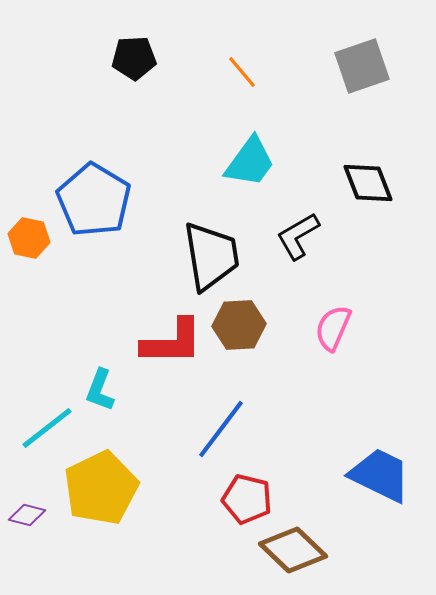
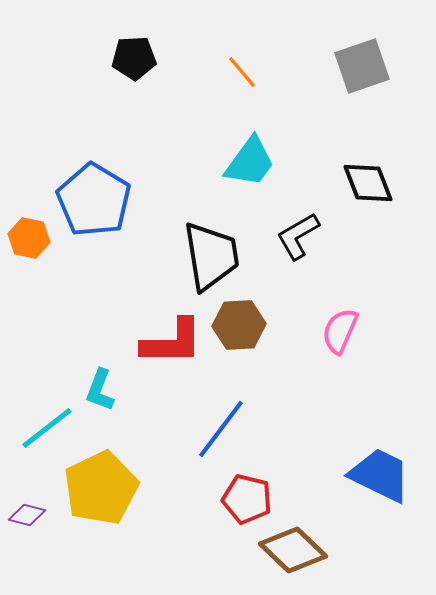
pink semicircle: moved 7 px right, 3 px down
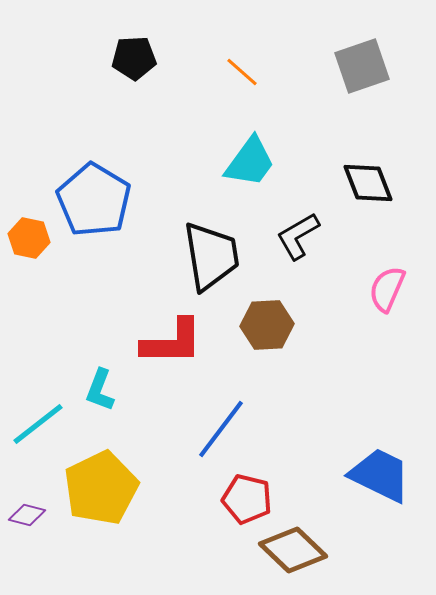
orange line: rotated 9 degrees counterclockwise
brown hexagon: moved 28 px right
pink semicircle: moved 47 px right, 42 px up
cyan line: moved 9 px left, 4 px up
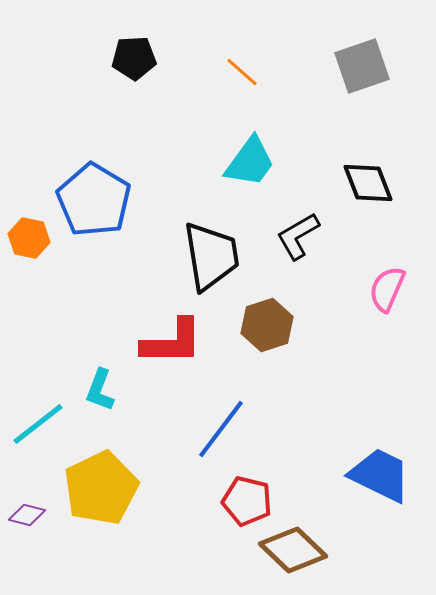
brown hexagon: rotated 15 degrees counterclockwise
red pentagon: moved 2 px down
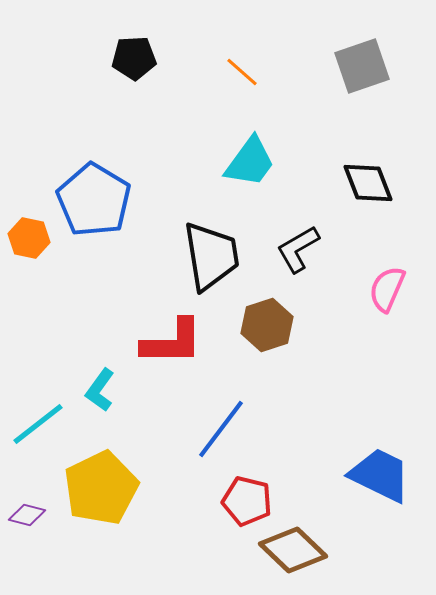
black L-shape: moved 13 px down
cyan L-shape: rotated 15 degrees clockwise
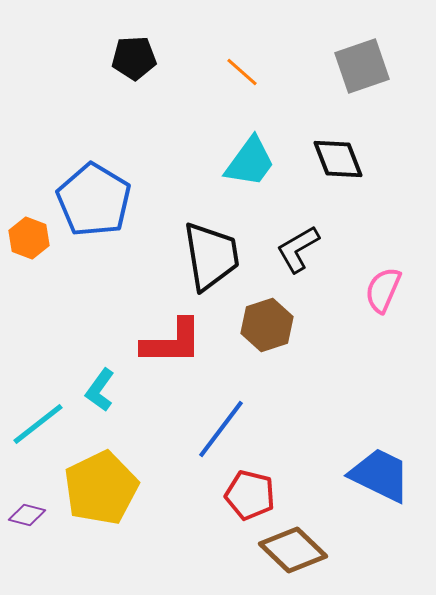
black diamond: moved 30 px left, 24 px up
orange hexagon: rotated 9 degrees clockwise
pink semicircle: moved 4 px left, 1 px down
red pentagon: moved 3 px right, 6 px up
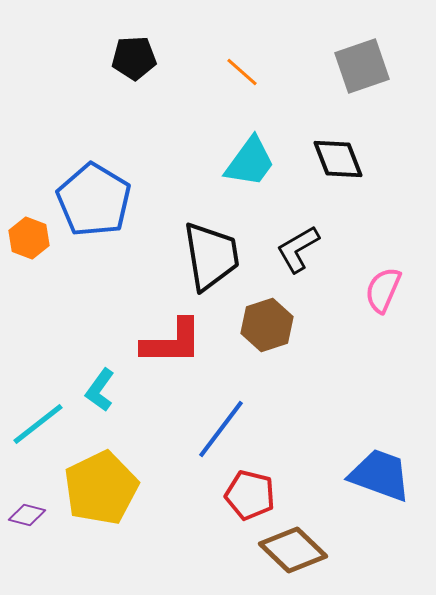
blue trapezoid: rotated 6 degrees counterclockwise
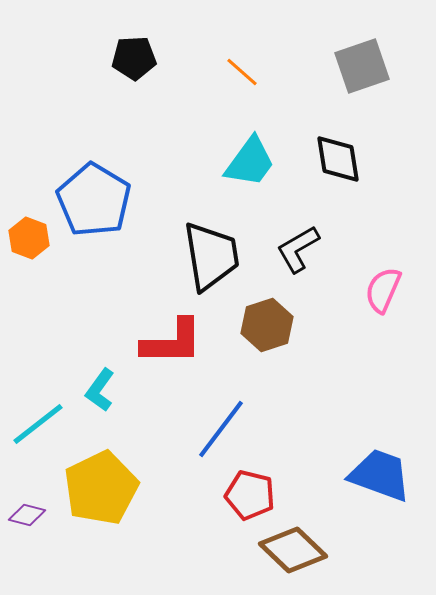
black diamond: rotated 12 degrees clockwise
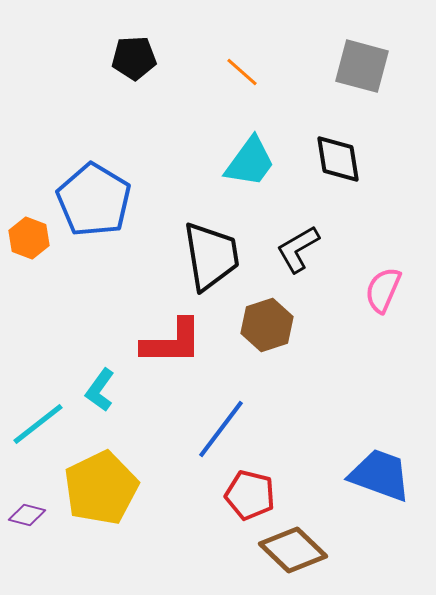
gray square: rotated 34 degrees clockwise
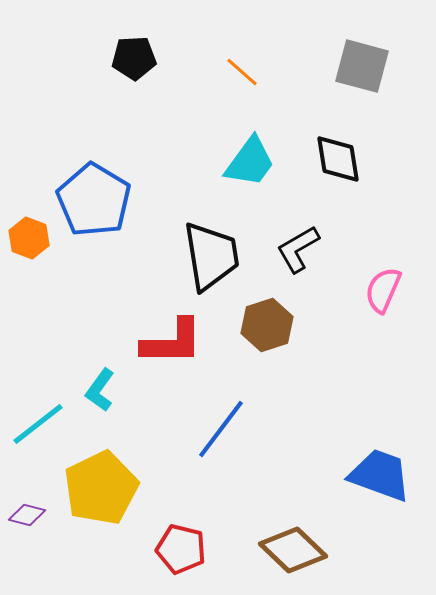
red pentagon: moved 69 px left, 54 px down
